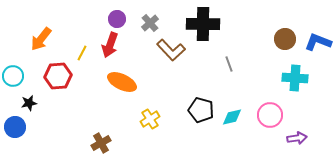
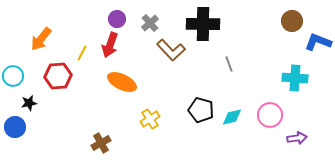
brown circle: moved 7 px right, 18 px up
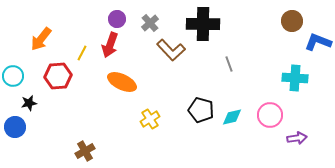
brown cross: moved 16 px left, 8 px down
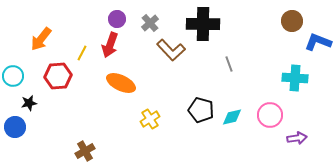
orange ellipse: moved 1 px left, 1 px down
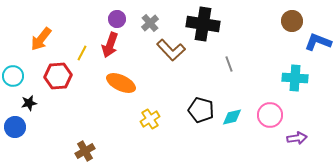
black cross: rotated 8 degrees clockwise
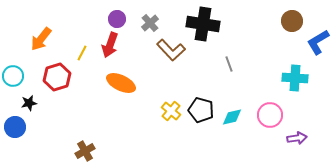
blue L-shape: rotated 52 degrees counterclockwise
red hexagon: moved 1 px left, 1 px down; rotated 12 degrees counterclockwise
yellow cross: moved 21 px right, 8 px up; rotated 18 degrees counterclockwise
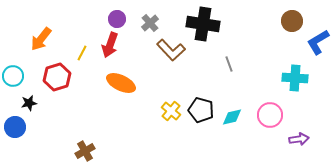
purple arrow: moved 2 px right, 1 px down
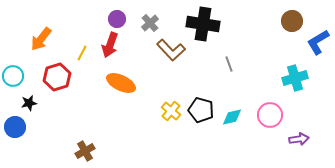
cyan cross: rotated 20 degrees counterclockwise
